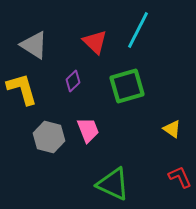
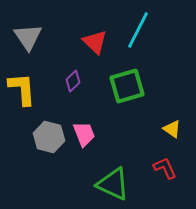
gray triangle: moved 6 px left, 8 px up; rotated 24 degrees clockwise
yellow L-shape: rotated 12 degrees clockwise
pink trapezoid: moved 4 px left, 4 px down
red L-shape: moved 15 px left, 9 px up
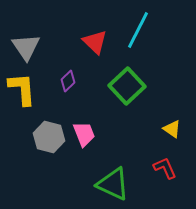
gray triangle: moved 2 px left, 10 px down
purple diamond: moved 5 px left
green square: rotated 27 degrees counterclockwise
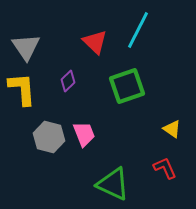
green square: rotated 24 degrees clockwise
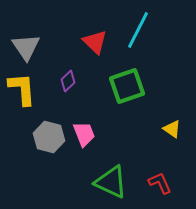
red L-shape: moved 5 px left, 15 px down
green triangle: moved 2 px left, 2 px up
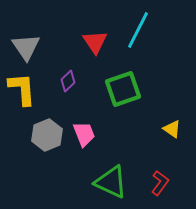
red triangle: rotated 12 degrees clockwise
green square: moved 4 px left, 3 px down
gray hexagon: moved 2 px left, 2 px up; rotated 24 degrees clockwise
red L-shape: rotated 60 degrees clockwise
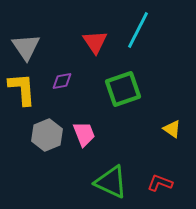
purple diamond: moved 6 px left; rotated 35 degrees clockwise
red L-shape: rotated 105 degrees counterclockwise
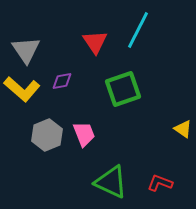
gray triangle: moved 3 px down
yellow L-shape: rotated 135 degrees clockwise
yellow triangle: moved 11 px right
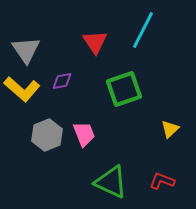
cyan line: moved 5 px right
green square: moved 1 px right
yellow triangle: moved 13 px left; rotated 42 degrees clockwise
red L-shape: moved 2 px right, 2 px up
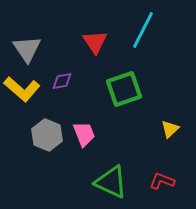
gray triangle: moved 1 px right, 1 px up
gray hexagon: rotated 16 degrees counterclockwise
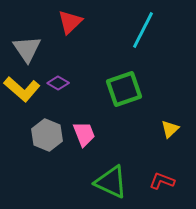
red triangle: moved 25 px left, 20 px up; rotated 20 degrees clockwise
purple diamond: moved 4 px left, 2 px down; rotated 40 degrees clockwise
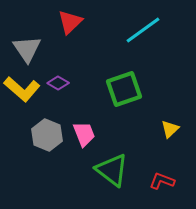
cyan line: rotated 27 degrees clockwise
green triangle: moved 1 px right, 12 px up; rotated 12 degrees clockwise
